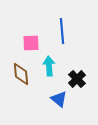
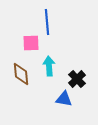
blue line: moved 15 px left, 9 px up
blue triangle: moved 5 px right; rotated 30 degrees counterclockwise
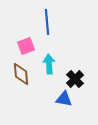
pink square: moved 5 px left, 3 px down; rotated 18 degrees counterclockwise
cyan arrow: moved 2 px up
black cross: moved 2 px left
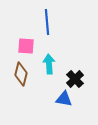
pink square: rotated 24 degrees clockwise
brown diamond: rotated 20 degrees clockwise
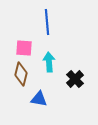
pink square: moved 2 px left, 2 px down
cyan arrow: moved 2 px up
blue triangle: moved 25 px left
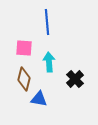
brown diamond: moved 3 px right, 5 px down
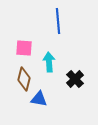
blue line: moved 11 px right, 1 px up
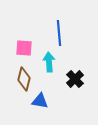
blue line: moved 1 px right, 12 px down
blue triangle: moved 1 px right, 2 px down
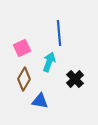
pink square: moved 2 px left; rotated 30 degrees counterclockwise
cyan arrow: rotated 24 degrees clockwise
brown diamond: rotated 15 degrees clockwise
